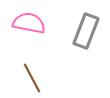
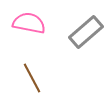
gray rectangle: moved 1 px down; rotated 28 degrees clockwise
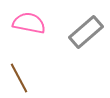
brown line: moved 13 px left
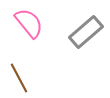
pink semicircle: rotated 40 degrees clockwise
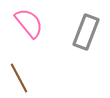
gray rectangle: rotated 28 degrees counterclockwise
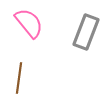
brown line: rotated 36 degrees clockwise
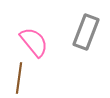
pink semicircle: moved 5 px right, 19 px down
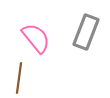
pink semicircle: moved 2 px right, 4 px up
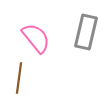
gray rectangle: rotated 8 degrees counterclockwise
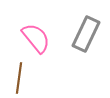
gray rectangle: moved 2 px down; rotated 12 degrees clockwise
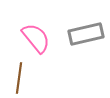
gray rectangle: rotated 52 degrees clockwise
